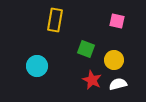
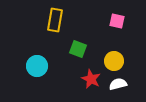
green square: moved 8 px left
yellow circle: moved 1 px down
red star: moved 1 px left, 1 px up
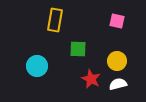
green square: rotated 18 degrees counterclockwise
yellow circle: moved 3 px right
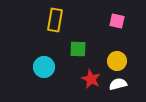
cyan circle: moved 7 px right, 1 px down
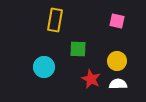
white semicircle: rotated 12 degrees clockwise
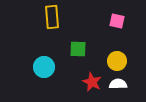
yellow rectangle: moved 3 px left, 3 px up; rotated 15 degrees counterclockwise
red star: moved 1 px right, 3 px down
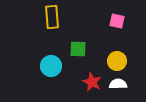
cyan circle: moved 7 px right, 1 px up
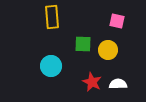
green square: moved 5 px right, 5 px up
yellow circle: moved 9 px left, 11 px up
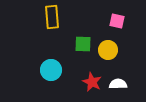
cyan circle: moved 4 px down
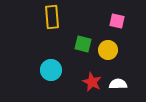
green square: rotated 12 degrees clockwise
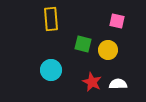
yellow rectangle: moved 1 px left, 2 px down
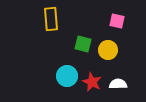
cyan circle: moved 16 px right, 6 px down
